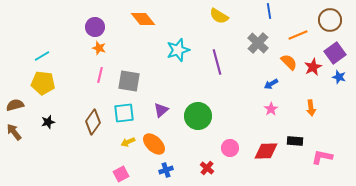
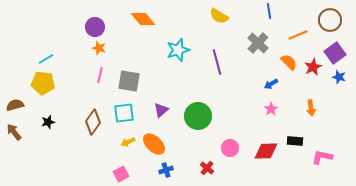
cyan line: moved 4 px right, 3 px down
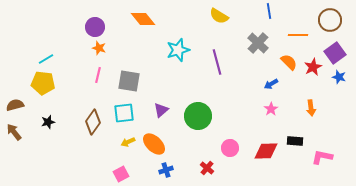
orange line: rotated 24 degrees clockwise
pink line: moved 2 px left
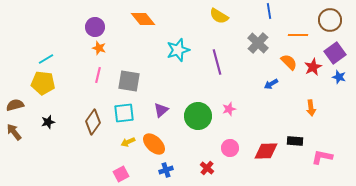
pink star: moved 42 px left; rotated 16 degrees clockwise
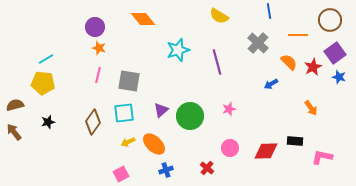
orange arrow: rotated 28 degrees counterclockwise
green circle: moved 8 px left
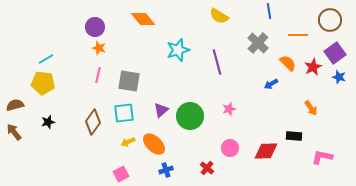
orange semicircle: moved 1 px left, 1 px down
black rectangle: moved 1 px left, 5 px up
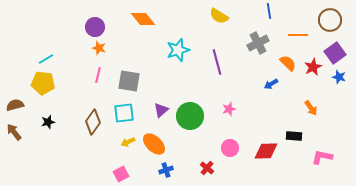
gray cross: rotated 20 degrees clockwise
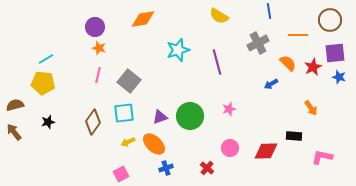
orange diamond: rotated 60 degrees counterclockwise
purple square: rotated 30 degrees clockwise
gray square: rotated 30 degrees clockwise
purple triangle: moved 1 px left, 7 px down; rotated 21 degrees clockwise
blue cross: moved 2 px up
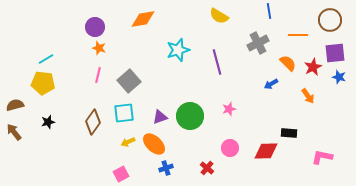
gray square: rotated 10 degrees clockwise
orange arrow: moved 3 px left, 12 px up
black rectangle: moved 5 px left, 3 px up
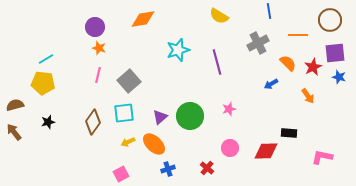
purple triangle: rotated 21 degrees counterclockwise
blue cross: moved 2 px right, 1 px down
